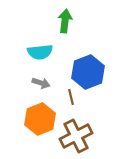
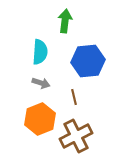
cyan semicircle: rotated 80 degrees counterclockwise
blue hexagon: moved 11 px up; rotated 16 degrees clockwise
brown line: moved 3 px right
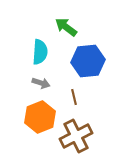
green arrow: moved 1 px right, 6 px down; rotated 60 degrees counterclockwise
orange hexagon: moved 2 px up
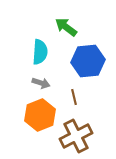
orange hexagon: moved 2 px up
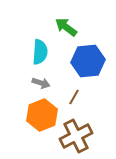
brown line: rotated 42 degrees clockwise
orange hexagon: moved 2 px right
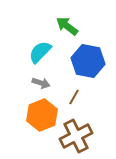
green arrow: moved 1 px right, 1 px up
cyan semicircle: rotated 140 degrees counterclockwise
blue hexagon: rotated 16 degrees clockwise
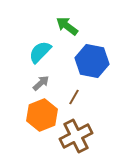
blue hexagon: moved 4 px right
gray arrow: rotated 60 degrees counterclockwise
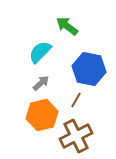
blue hexagon: moved 3 px left, 8 px down
brown line: moved 2 px right, 3 px down
orange hexagon: rotated 8 degrees clockwise
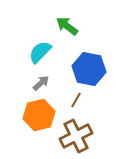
orange hexagon: moved 3 px left
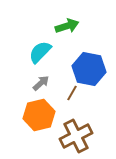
green arrow: rotated 125 degrees clockwise
brown line: moved 4 px left, 7 px up
